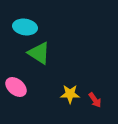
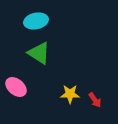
cyan ellipse: moved 11 px right, 6 px up; rotated 20 degrees counterclockwise
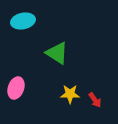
cyan ellipse: moved 13 px left
green triangle: moved 18 px right
pink ellipse: moved 1 px down; rotated 70 degrees clockwise
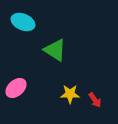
cyan ellipse: moved 1 px down; rotated 35 degrees clockwise
green triangle: moved 2 px left, 3 px up
pink ellipse: rotated 30 degrees clockwise
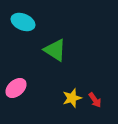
yellow star: moved 2 px right, 4 px down; rotated 18 degrees counterclockwise
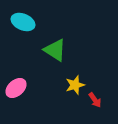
yellow star: moved 3 px right, 13 px up
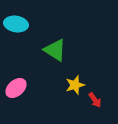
cyan ellipse: moved 7 px left, 2 px down; rotated 15 degrees counterclockwise
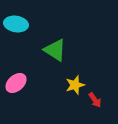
pink ellipse: moved 5 px up
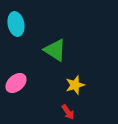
cyan ellipse: rotated 70 degrees clockwise
red arrow: moved 27 px left, 12 px down
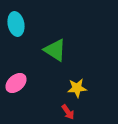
yellow star: moved 2 px right, 3 px down; rotated 12 degrees clockwise
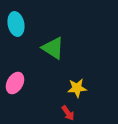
green triangle: moved 2 px left, 2 px up
pink ellipse: moved 1 px left; rotated 20 degrees counterclockwise
red arrow: moved 1 px down
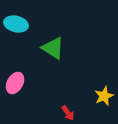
cyan ellipse: rotated 65 degrees counterclockwise
yellow star: moved 27 px right, 8 px down; rotated 18 degrees counterclockwise
